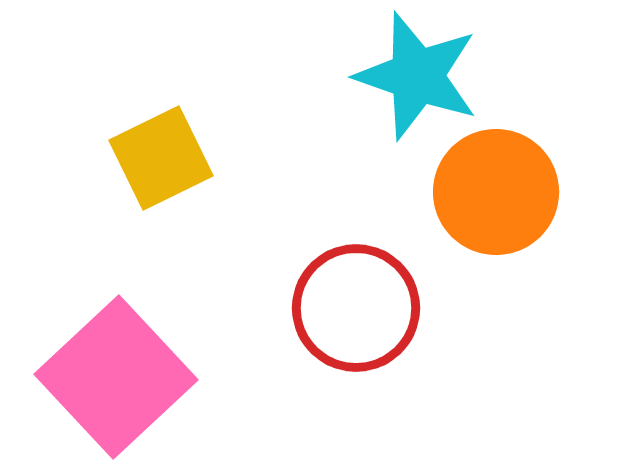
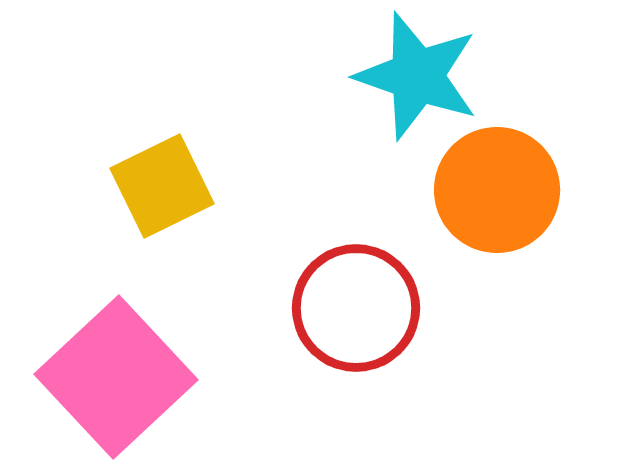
yellow square: moved 1 px right, 28 px down
orange circle: moved 1 px right, 2 px up
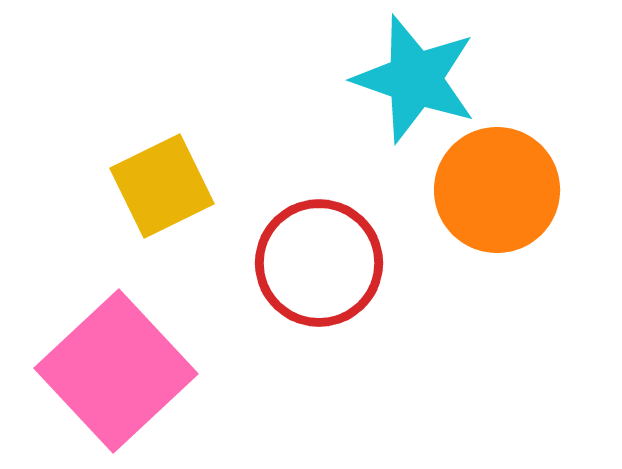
cyan star: moved 2 px left, 3 px down
red circle: moved 37 px left, 45 px up
pink square: moved 6 px up
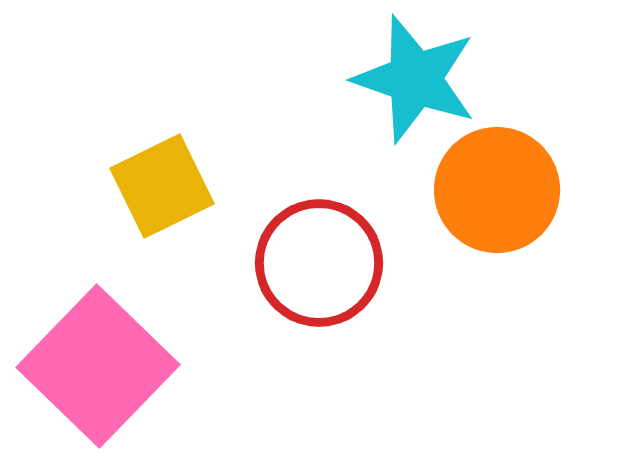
pink square: moved 18 px left, 5 px up; rotated 3 degrees counterclockwise
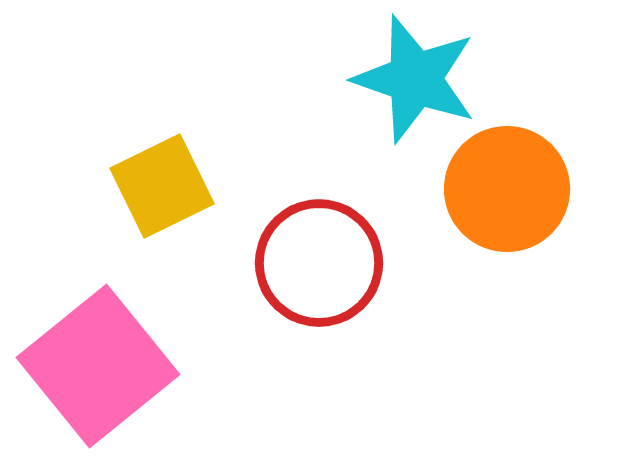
orange circle: moved 10 px right, 1 px up
pink square: rotated 7 degrees clockwise
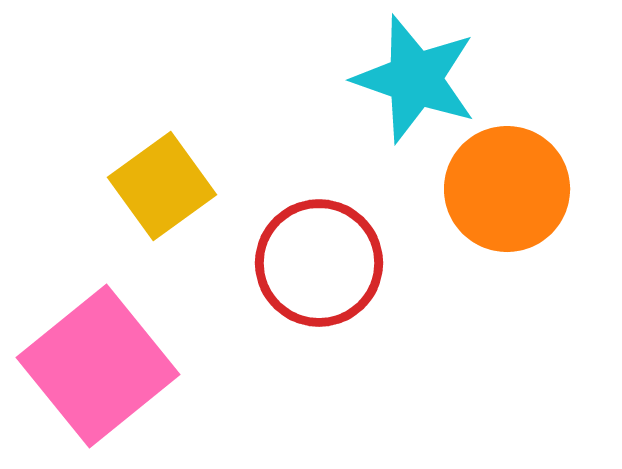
yellow square: rotated 10 degrees counterclockwise
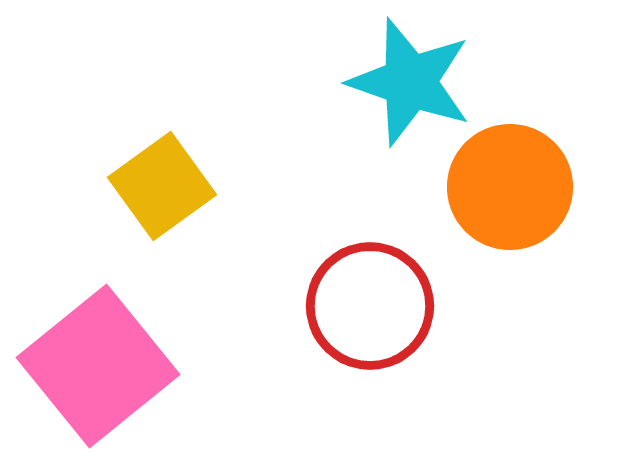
cyan star: moved 5 px left, 3 px down
orange circle: moved 3 px right, 2 px up
red circle: moved 51 px right, 43 px down
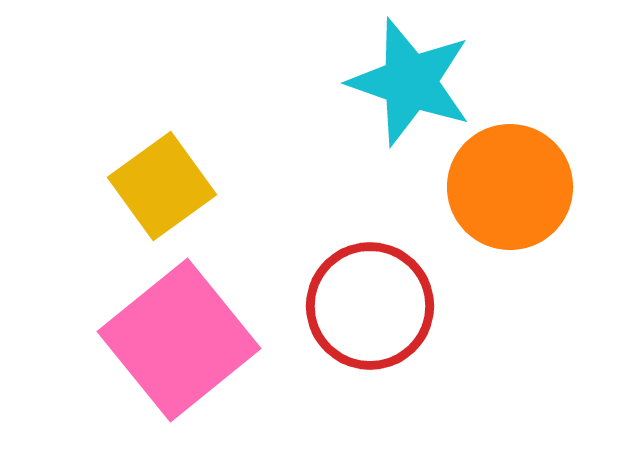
pink square: moved 81 px right, 26 px up
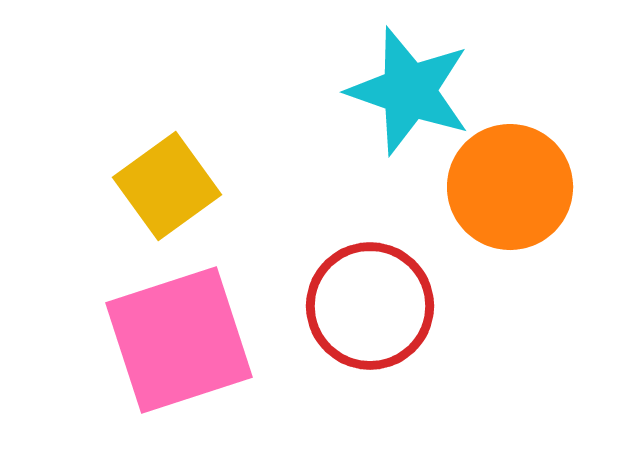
cyan star: moved 1 px left, 9 px down
yellow square: moved 5 px right
pink square: rotated 21 degrees clockwise
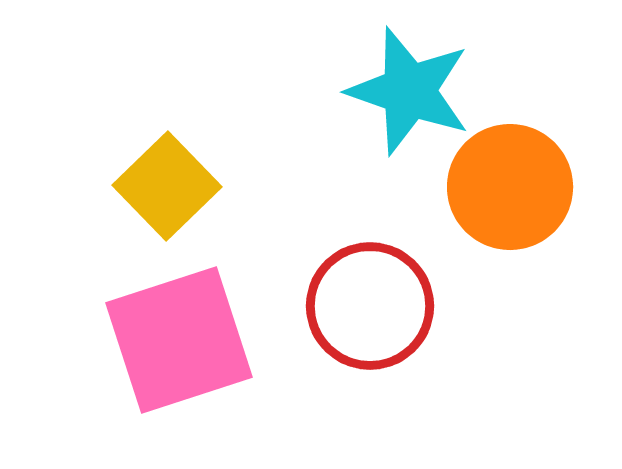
yellow square: rotated 8 degrees counterclockwise
